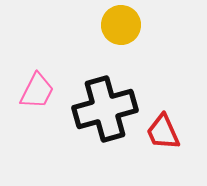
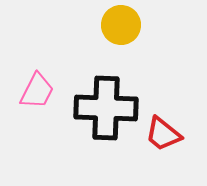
black cross: moved 1 px right, 1 px up; rotated 18 degrees clockwise
red trapezoid: moved 2 px down; rotated 27 degrees counterclockwise
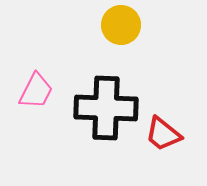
pink trapezoid: moved 1 px left
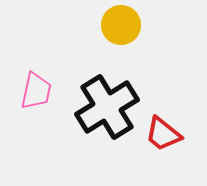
pink trapezoid: rotated 15 degrees counterclockwise
black cross: moved 1 px right, 1 px up; rotated 34 degrees counterclockwise
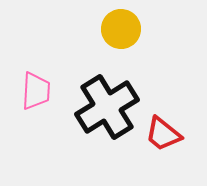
yellow circle: moved 4 px down
pink trapezoid: rotated 9 degrees counterclockwise
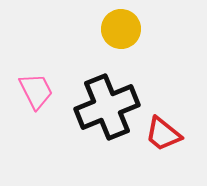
pink trapezoid: rotated 30 degrees counterclockwise
black cross: rotated 10 degrees clockwise
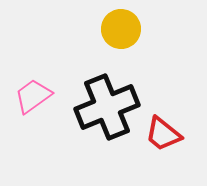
pink trapezoid: moved 3 px left, 5 px down; rotated 99 degrees counterclockwise
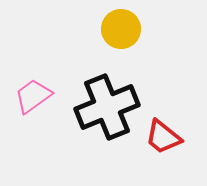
red trapezoid: moved 3 px down
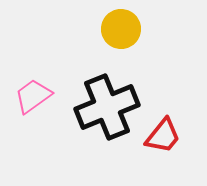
red trapezoid: moved 1 px up; rotated 90 degrees counterclockwise
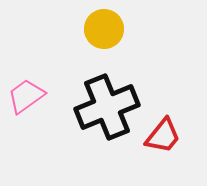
yellow circle: moved 17 px left
pink trapezoid: moved 7 px left
